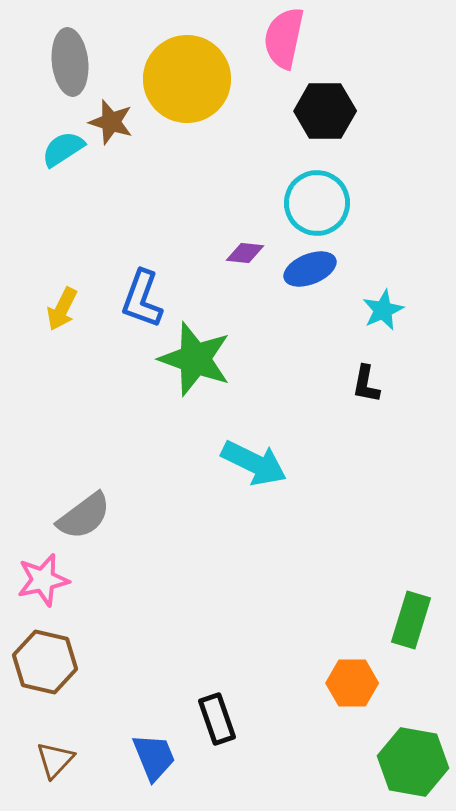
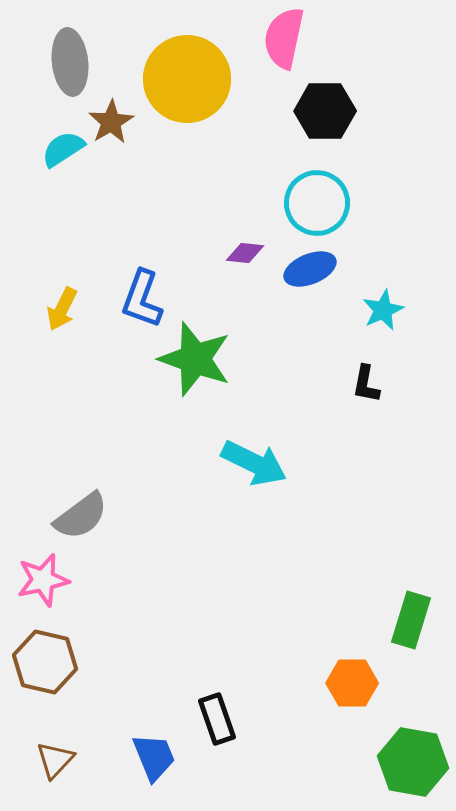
brown star: rotated 24 degrees clockwise
gray semicircle: moved 3 px left
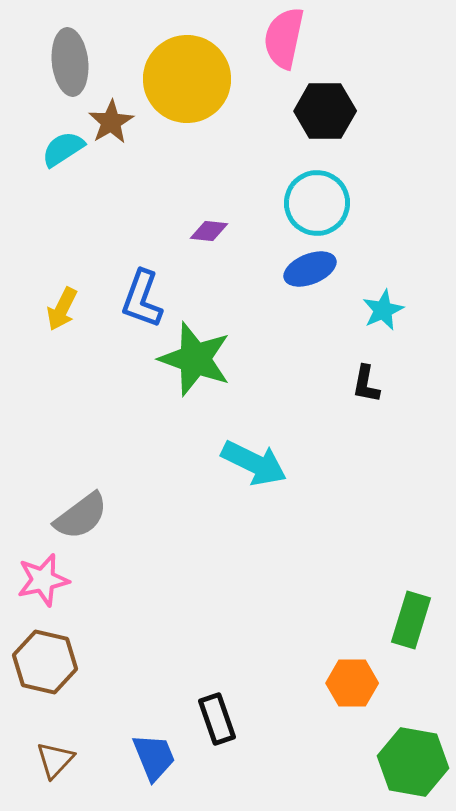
purple diamond: moved 36 px left, 22 px up
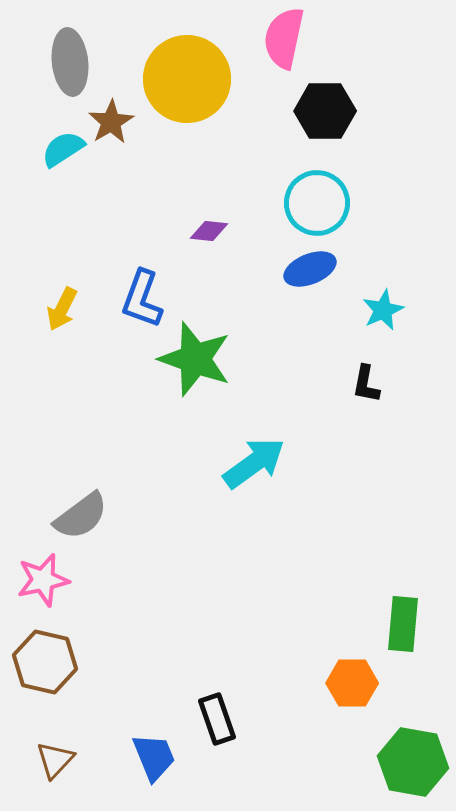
cyan arrow: rotated 62 degrees counterclockwise
green rectangle: moved 8 px left, 4 px down; rotated 12 degrees counterclockwise
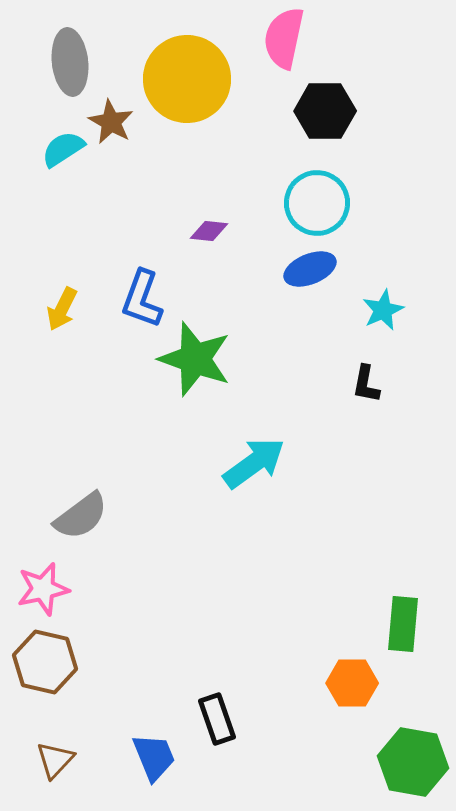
brown star: rotated 12 degrees counterclockwise
pink star: moved 9 px down
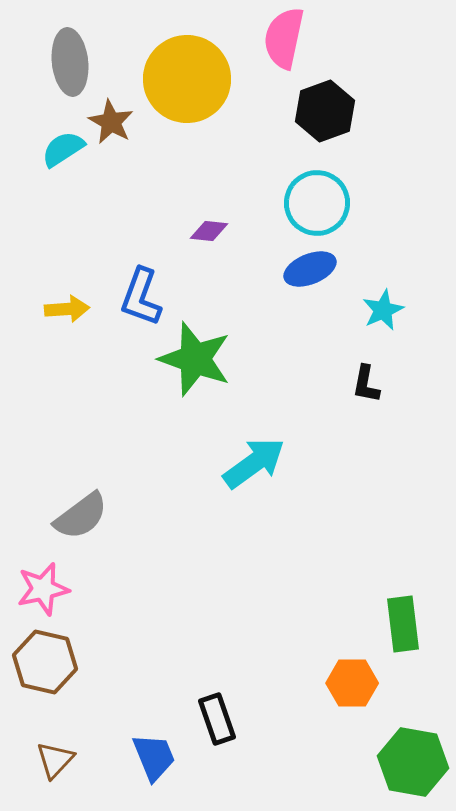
black hexagon: rotated 20 degrees counterclockwise
blue L-shape: moved 1 px left, 2 px up
yellow arrow: moved 5 px right; rotated 120 degrees counterclockwise
green rectangle: rotated 12 degrees counterclockwise
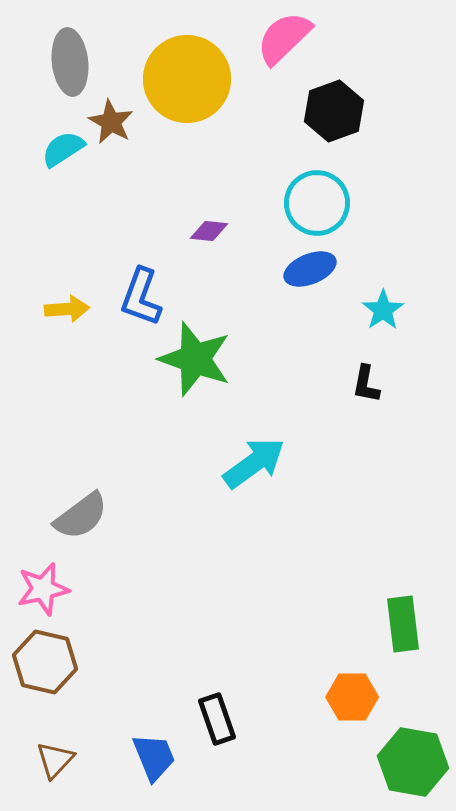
pink semicircle: rotated 34 degrees clockwise
black hexagon: moved 9 px right
cyan star: rotated 9 degrees counterclockwise
orange hexagon: moved 14 px down
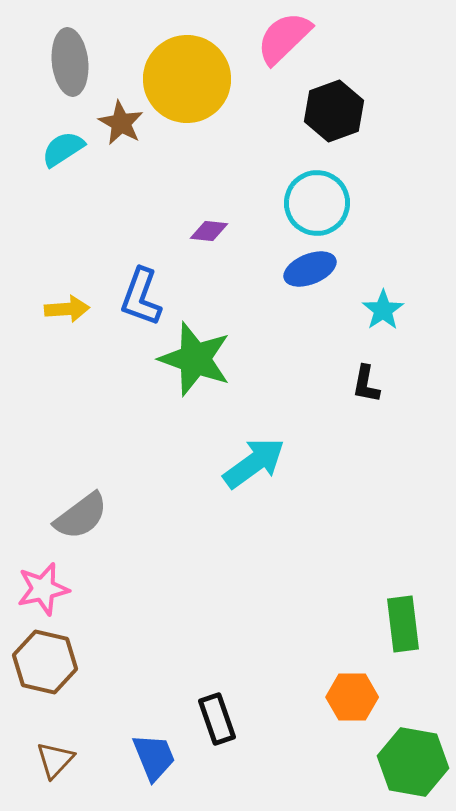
brown star: moved 10 px right, 1 px down
